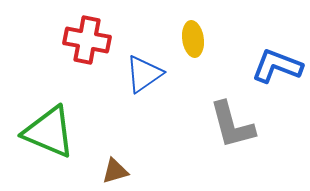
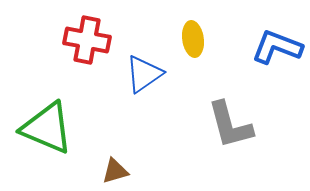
blue L-shape: moved 19 px up
gray L-shape: moved 2 px left
green triangle: moved 2 px left, 4 px up
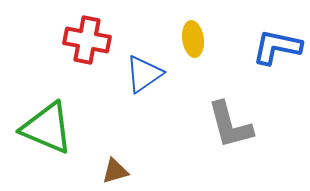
blue L-shape: rotated 9 degrees counterclockwise
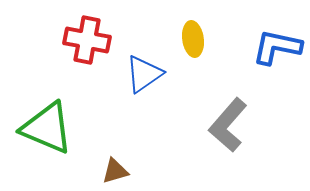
gray L-shape: moved 2 px left; rotated 56 degrees clockwise
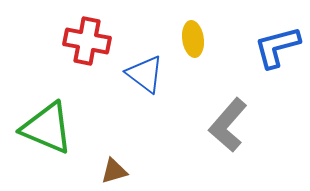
red cross: moved 1 px down
blue L-shape: rotated 27 degrees counterclockwise
blue triangle: moved 1 px right; rotated 48 degrees counterclockwise
brown triangle: moved 1 px left
